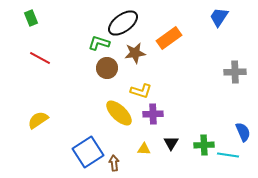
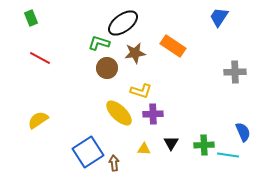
orange rectangle: moved 4 px right, 8 px down; rotated 70 degrees clockwise
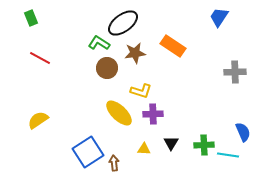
green L-shape: rotated 15 degrees clockwise
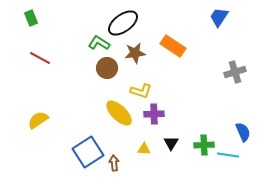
gray cross: rotated 15 degrees counterclockwise
purple cross: moved 1 px right
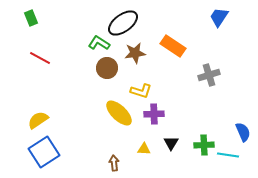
gray cross: moved 26 px left, 3 px down
blue square: moved 44 px left
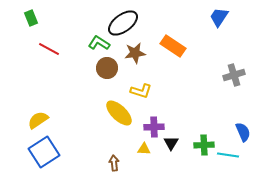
red line: moved 9 px right, 9 px up
gray cross: moved 25 px right
purple cross: moved 13 px down
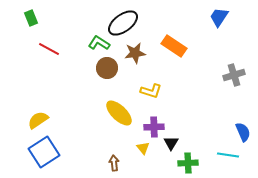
orange rectangle: moved 1 px right
yellow L-shape: moved 10 px right
green cross: moved 16 px left, 18 px down
yellow triangle: moved 1 px left, 1 px up; rotated 48 degrees clockwise
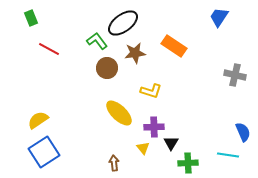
green L-shape: moved 2 px left, 2 px up; rotated 20 degrees clockwise
gray cross: moved 1 px right; rotated 30 degrees clockwise
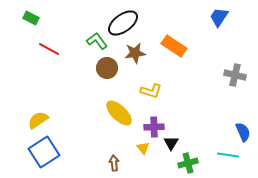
green rectangle: rotated 42 degrees counterclockwise
green cross: rotated 12 degrees counterclockwise
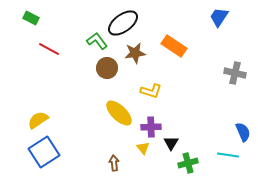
gray cross: moved 2 px up
purple cross: moved 3 px left
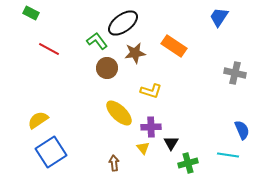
green rectangle: moved 5 px up
blue semicircle: moved 1 px left, 2 px up
blue square: moved 7 px right
